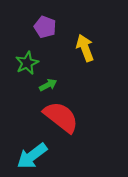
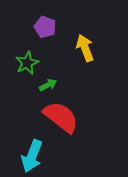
cyan arrow: rotated 32 degrees counterclockwise
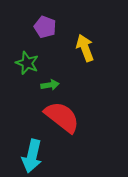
green star: rotated 25 degrees counterclockwise
green arrow: moved 2 px right; rotated 18 degrees clockwise
red semicircle: moved 1 px right
cyan arrow: rotated 8 degrees counterclockwise
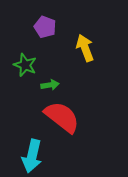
green star: moved 2 px left, 2 px down
